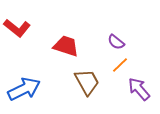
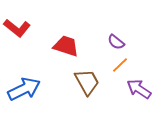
purple arrow: rotated 15 degrees counterclockwise
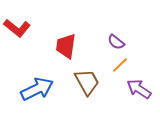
red trapezoid: rotated 100 degrees counterclockwise
blue arrow: moved 13 px right
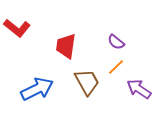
orange line: moved 4 px left, 2 px down
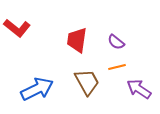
red trapezoid: moved 11 px right, 6 px up
orange line: moved 1 px right; rotated 30 degrees clockwise
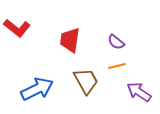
red trapezoid: moved 7 px left
orange line: moved 1 px up
brown trapezoid: moved 1 px left, 1 px up
purple arrow: moved 3 px down
